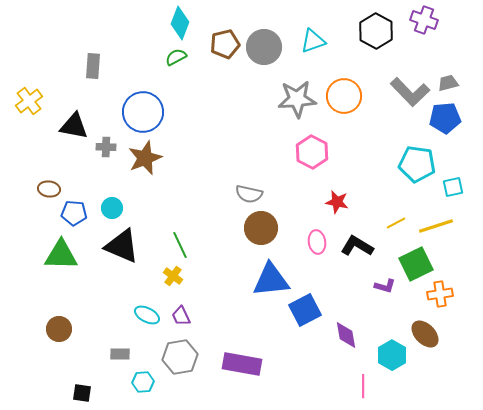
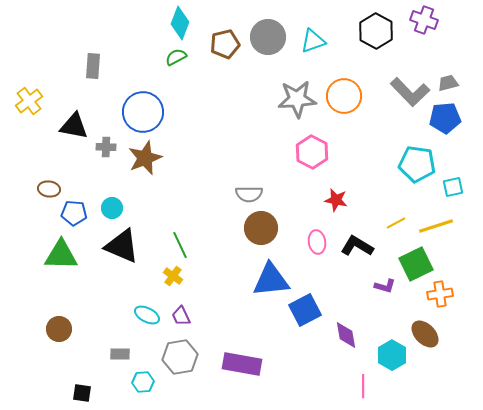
gray circle at (264, 47): moved 4 px right, 10 px up
gray semicircle at (249, 194): rotated 12 degrees counterclockwise
red star at (337, 202): moved 1 px left, 2 px up
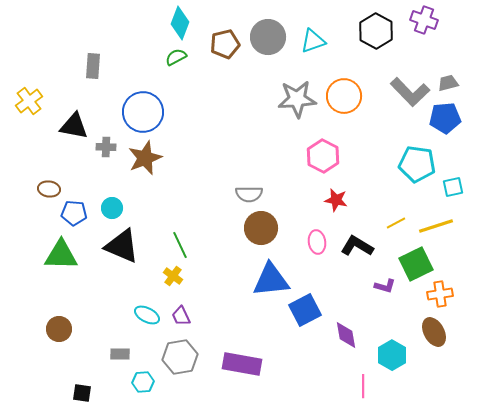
pink hexagon at (312, 152): moved 11 px right, 4 px down
brown ellipse at (425, 334): moved 9 px right, 2 px up; rotated 16 degrees clockwise
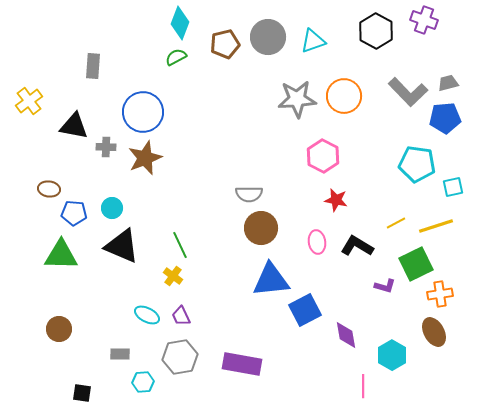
gray L-shape at (410, 92): moved 2 px left
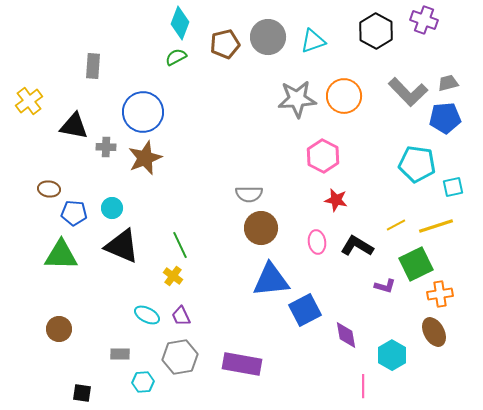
yellow line at (396, 223): moved 2 px down
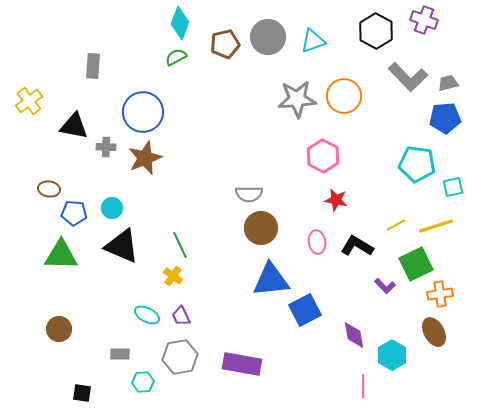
gray L-shape at (408, 92): moved 15 px up
purple L-shape at (385, 286): rotated 30 degrees clockwise
purple diamond at (346, 335): moved 8 px right
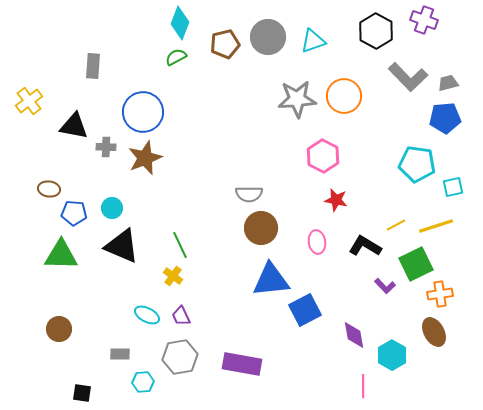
black L-shape at (357, 246): moved 8 px right
